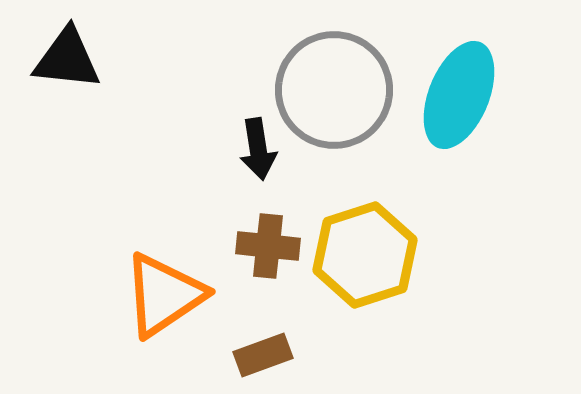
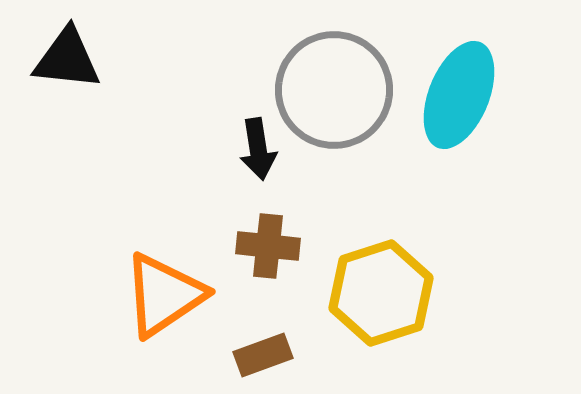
yellow hexagon: moved 16 px right, 38 px down
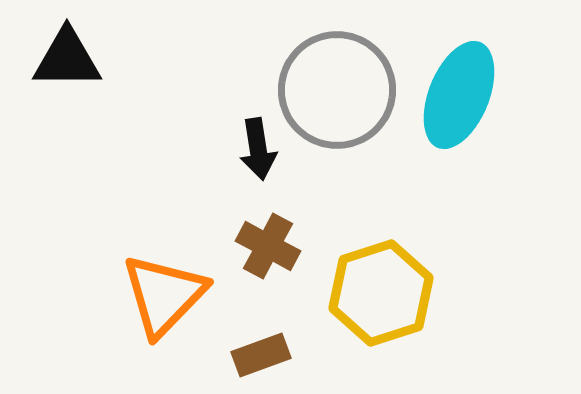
black triangle: rotated 6 degrees counterclockwise
gray circle: moved 3 px right
brown cross: rotated 22 degrees clockwise
orange triangle: rotated 12 degrees counterclockwise
brown rectangle: moved 2 px left
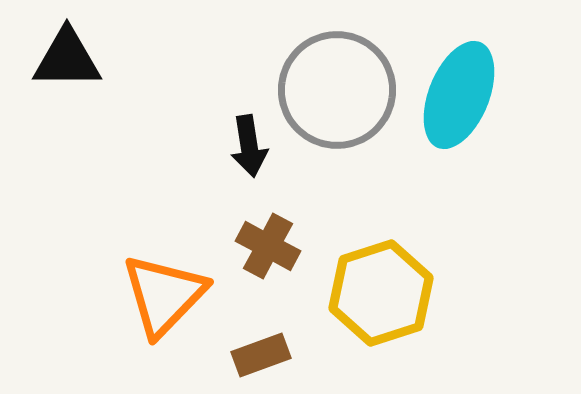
black arrow: moved 9 px left, 3 px up
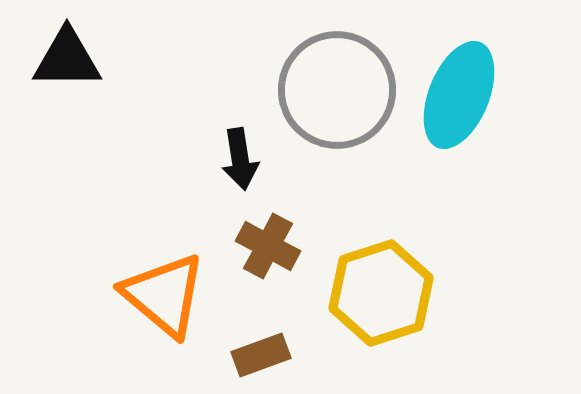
black arrow: moved 9 px left, 13 px down
orange triangle: rotated 34 degrees counterclockwise
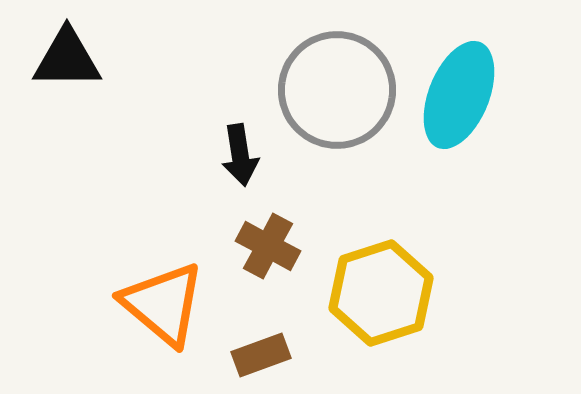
black arrow: moved 4 px up
orange triangle: moved 1 px left, 9 px down
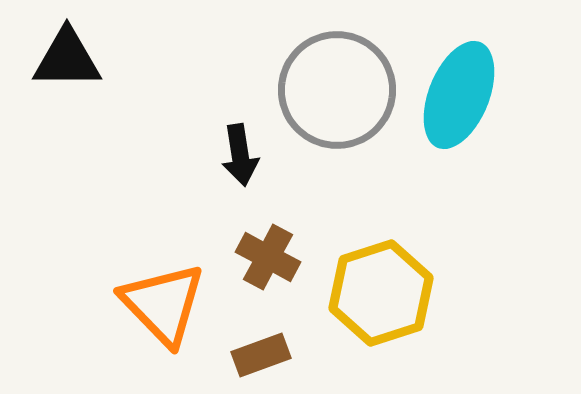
brown cross: moved 11 px down
orange triangle: rotated 6 degrees clockwise
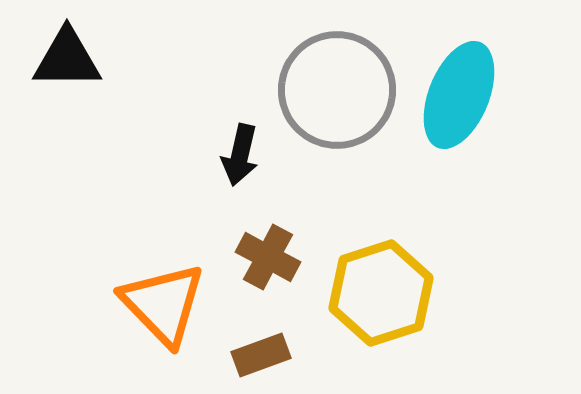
black arrow: rotated 22 degrees clockwise
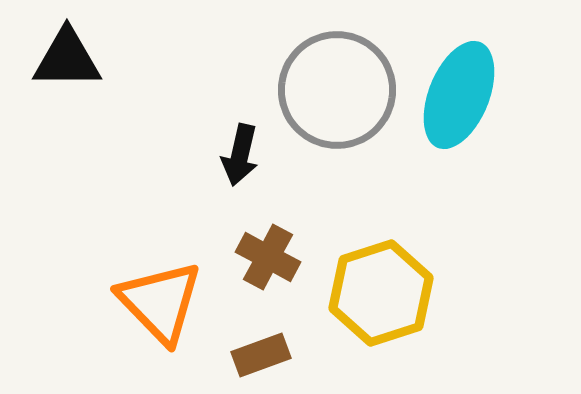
orange triangle: moved 3 px left, 2 px up
